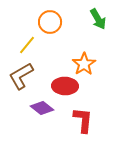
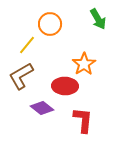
orange circle: moved 2 px down
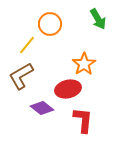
red ellipse: moved 3 px right, 3 px down; rotated 15 degrees counterclockwise
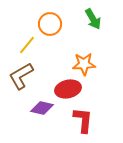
green arrow: moved 5 px left
orange star: rotated 30 degrees clockwise
purple diamond: rotated 25 degrees counterclockwise
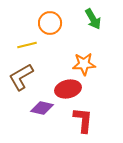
orange circle: moved 1 px up
yellow line: rotated 36 degrees clockwise
brown L-shape: moved 1 px down
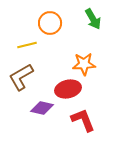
red L-shape: rotated 28 degrees counterclockwise
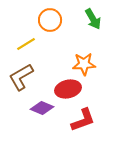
orange circle: moved 3 px up
yellow line: moved 1 px left, 1 px up; rotated 18 degrees counterclockwise
purple diamond: rotated 10 degrees clockwise
red L-shape: rotated 92 degrees clockwise
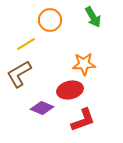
green arrow: moved 2 px up
brown L-shape: moved 2 px left, 3 px up
red ellipse: moved 2 px right, 1 px down
